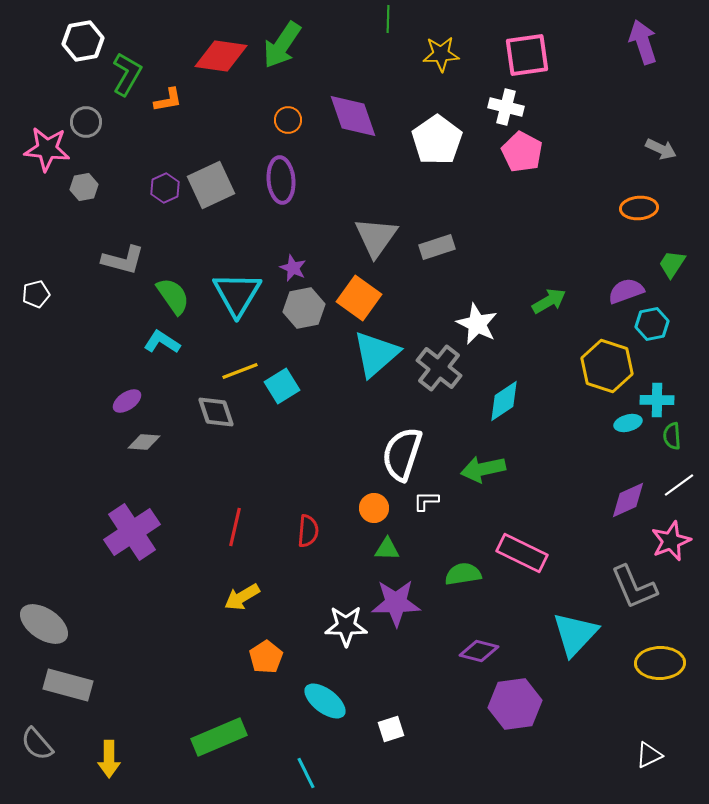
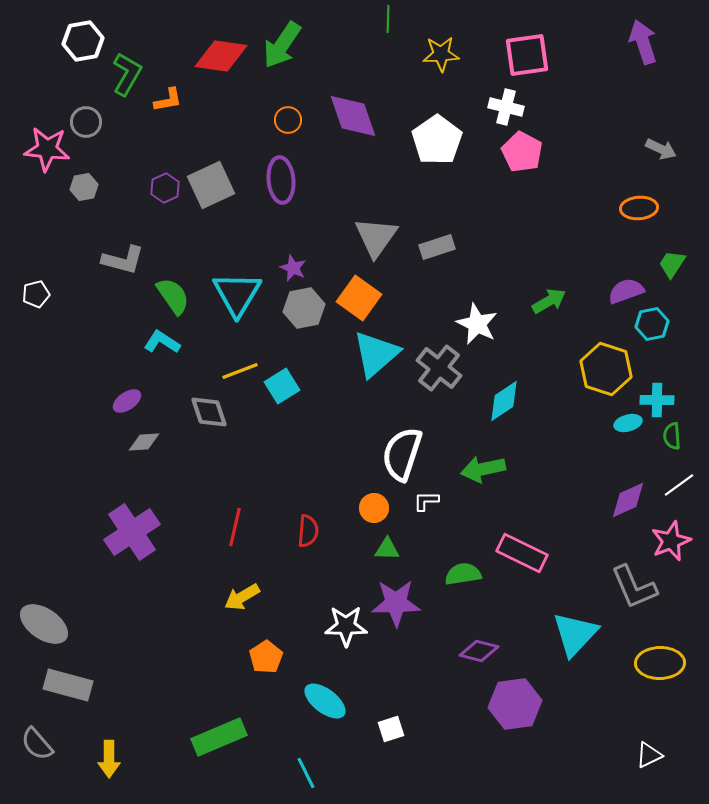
yellow hexagon at (607, 366): moved 1 px left, 3 px down
gray diamond at (216, 412): moved 7 px left
gray diamond at (144, 442): rotated 8 degrees counterclockwise
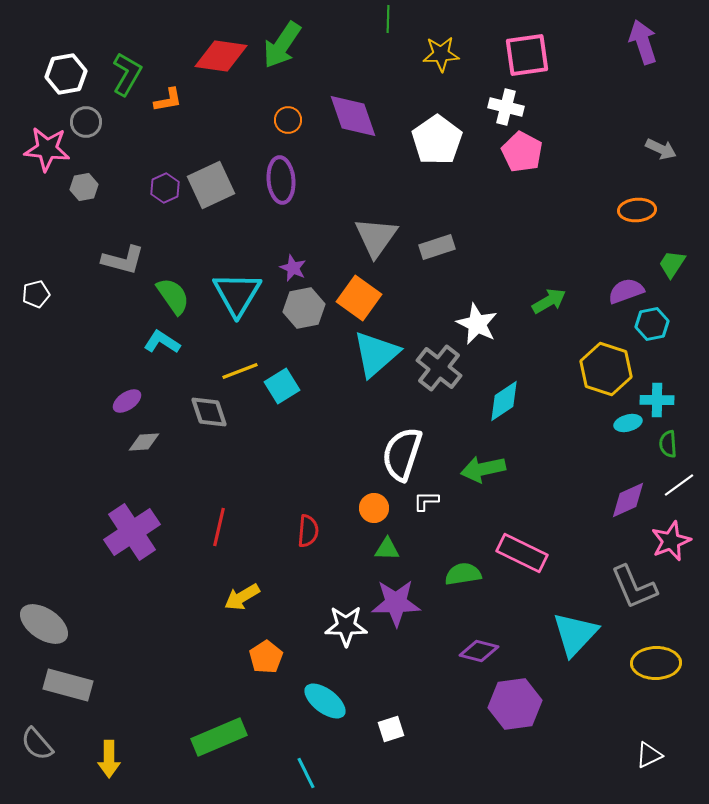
white hexagon at (83, 41): moved 17 px left, 33 px down
orange ellipse at (639, 208): moved 2 px left, 2 px down
green semicircle at (672, 436): moved 4 px left, 8 px down
red line at (235, 527): moved 16 px left
yellow ellipse at (660, 663): moved 4 px left
